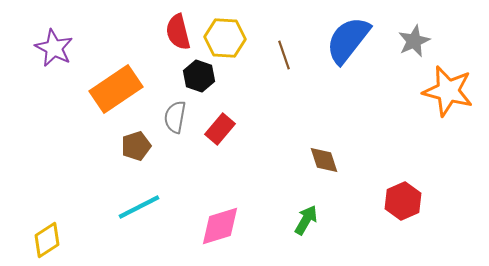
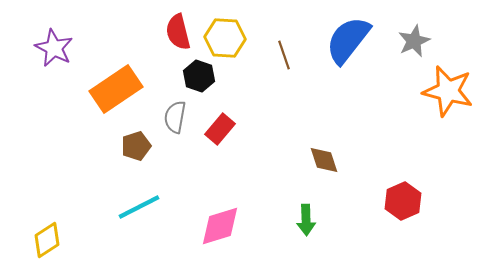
green arrow: rotated 148 degrees clockwise
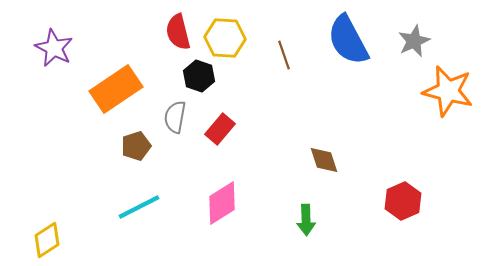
blue semicircle: rotated 66 degrees counterclockwise
pink diamond: moved 2 px right, 23 px up; rotated 15 degrees counterclockwise
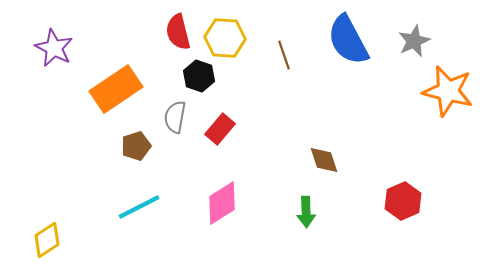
green arrow: moved 8 px up
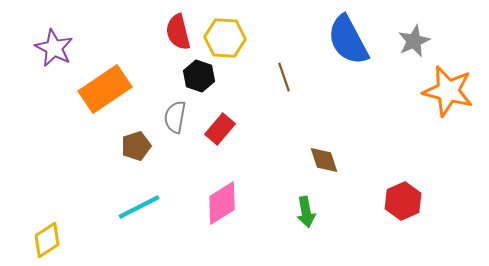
brown line: moved 22 px down
orange rectangle: moved 11 px left
green arrow: rotated 8 degrees counterclockwise
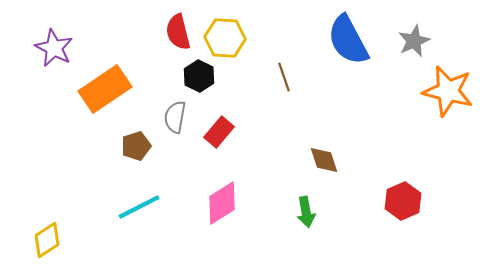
black hexagon: rotated 8 degrees clockwise
red rectangle: moved 1 px left, 3 px down
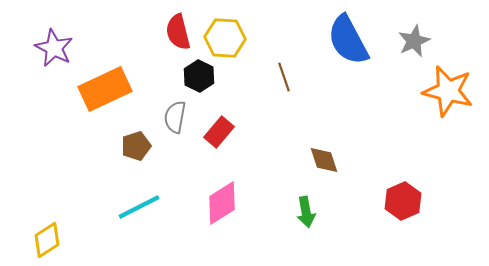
orange rectangle: rotated 9 degrees clockwise
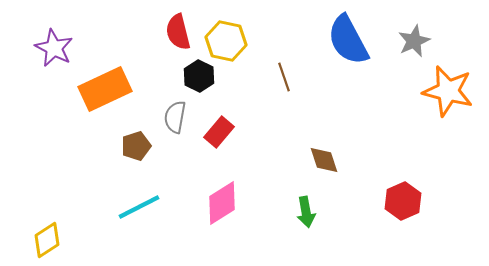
yellow hexagon: moved 1 px right, 3 px down; rotated 9 degrees clockwise
